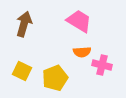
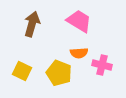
brown arrow: moved 8 px right
orange semicircle: moved 3 px left, 1 px down
yellow pentagon: moved 4 px right, 5 px up; rotated 30 degrees counterclockwise
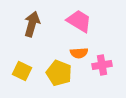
pink cross: rotated 24 degrees counterclockwise
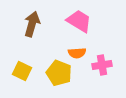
orange semicircle: moved 2 px left
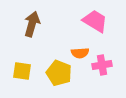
pink trapezoid: moved 16 px right
orange semicircle: moved 3 px right
yellow square: rotated 18 degrees counterclockwise
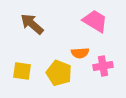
brown arrow: rotated 65 degrees counterclockwise
pink cross: moved 1 px right, 1 px down
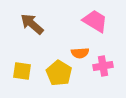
yellow pentagon: rotated 10 degrees clockwise
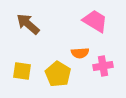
brown arrow: moved 4 px left
yellow pentagon: moved 1 px left, 1 px down
